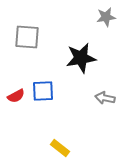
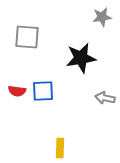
gray star: moved 4 px left
red semicircle: moved 1 px right, 5 px up; rotated 36 degrees clockwise
yellow rectangle: rotated 54 degrees clockwise
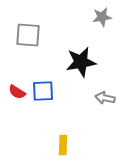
gray square: moved 1 px right, 2 px up
black star: moved 4 px down
red semicircle: moved 1 px down; rotated 24 degrees clockwise
yellow rectangle: moved 3 px right, 3 px up
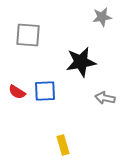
blue square: moved 2 px right
yellow rectangle: rotated 18 degrees counterclockwise
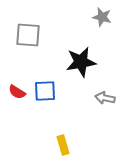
gray star: rotated 24 degrees clockwise
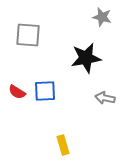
black star: moved 5 px right, 4 px up
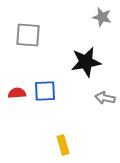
black star: moved 4 px down
red semicircle: moved 1 px down; rotated 144 degrees clockwise
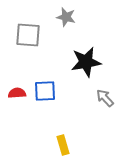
gray star: moved 36 px left
gray arrow: rotated 36 degrees clockwise
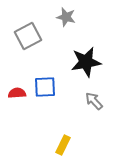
gray square: moved 1 px down; rotated 32 degrees counterclockwise
blue square: moved 4 px up
gray arrow: moved 11 px left, 3 px down
yellow rectangle: rotated 42 degrees clockwise
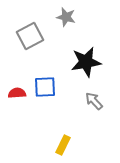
gray square: moved 2 px right
